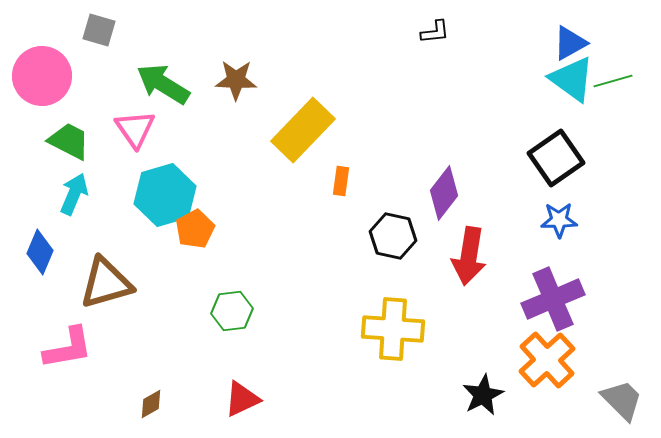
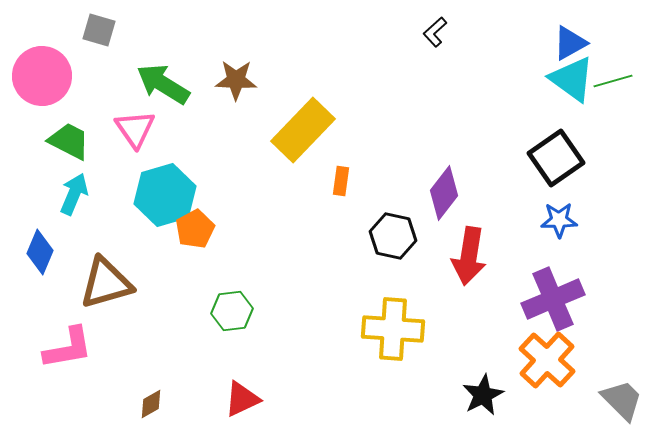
black L-shape: rotated 144 degrees clockwise
orange cross: rotated 4 degrees counterclockwise
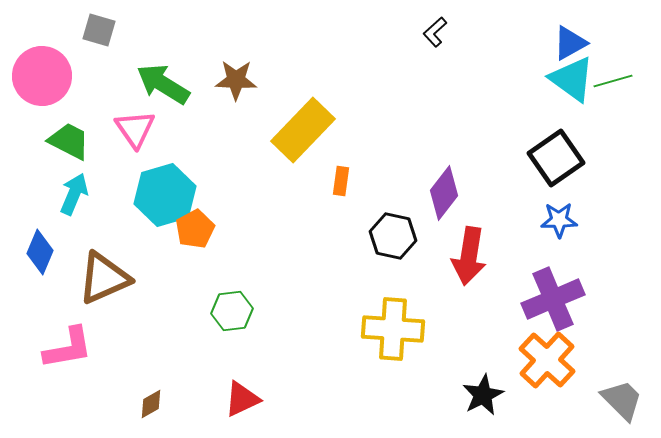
brown triangle: moved 2 px left, 5 px up; rotated 8 degrees counterclockwise
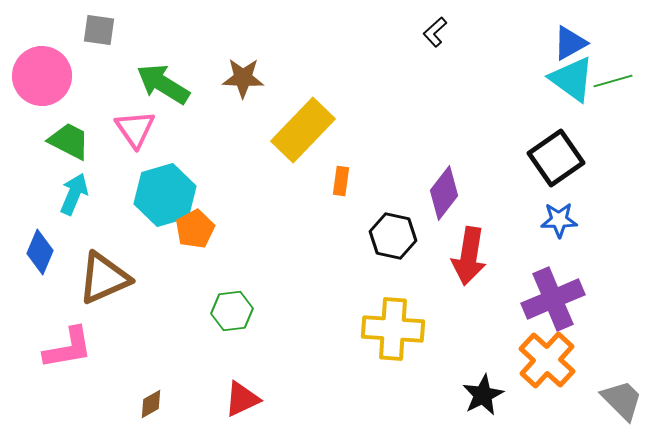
gray square: rotated 8 degrees counterclockwise
brown star: moved 7 px right, 2 px up
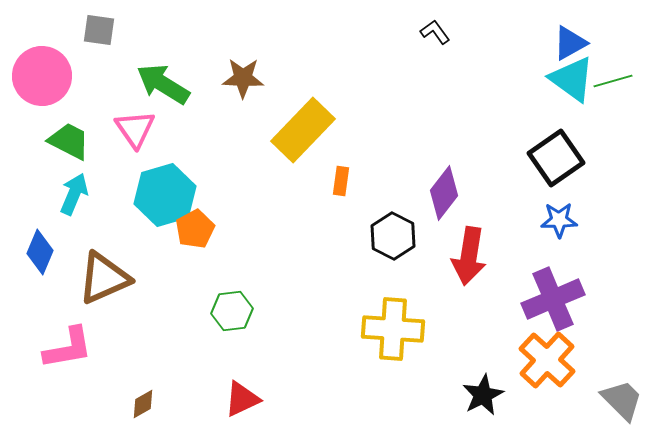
black L-shape: rotated 96 degrees clockwise
black hexagon: rotated 15 degrees clockwise
brown diamond: moved 8 px left
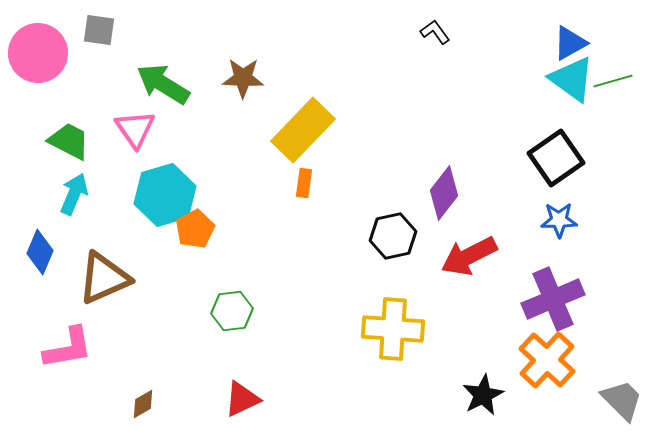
pink circle: moved 4 px left, 23 px up
orange rectangle: moved 37 px left, 2 px down
black hexagon: rotated 21 degrees clockwise
red arrow: rotated 54 degrees clockwise
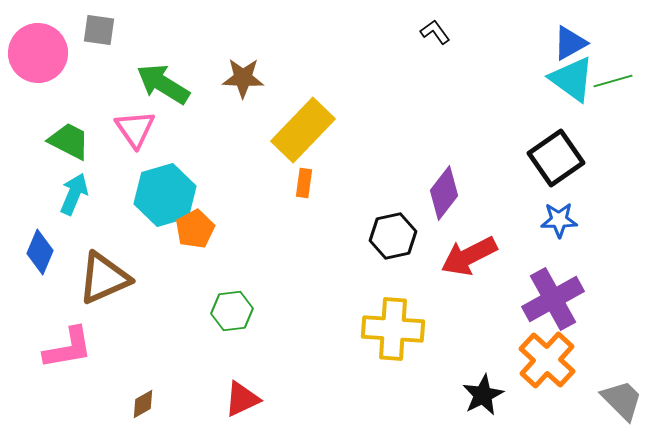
purple cross: rotated 6 degrees counterclockwise
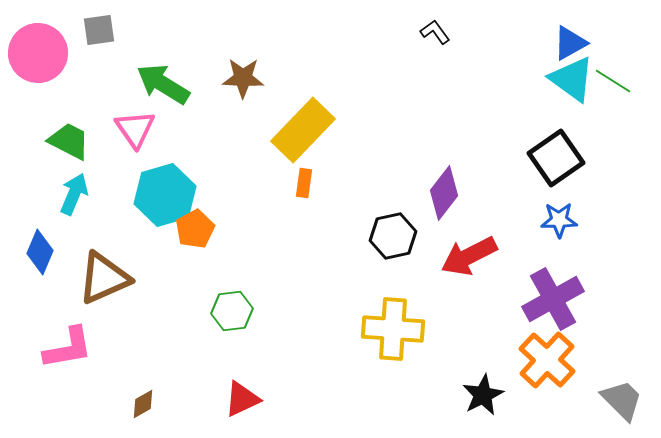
gray square: rotated 16 degrees counterclockwise
green line: rotated 48 degrees clockwise
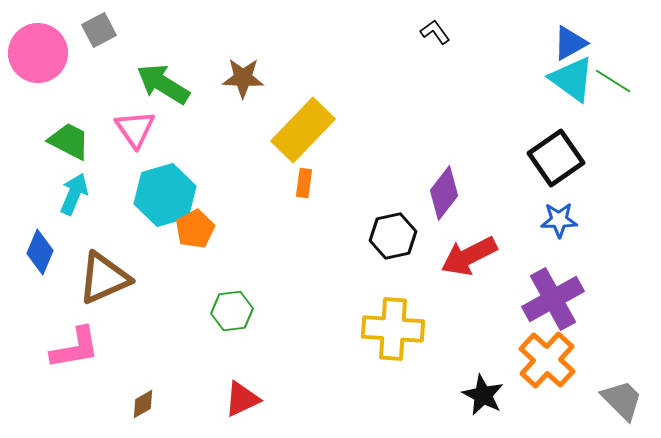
gray square: rotated 20 degrees counterclockwise
pink L-shape: moved 7 px right
black star: rotated 18 degrees counterclockwise
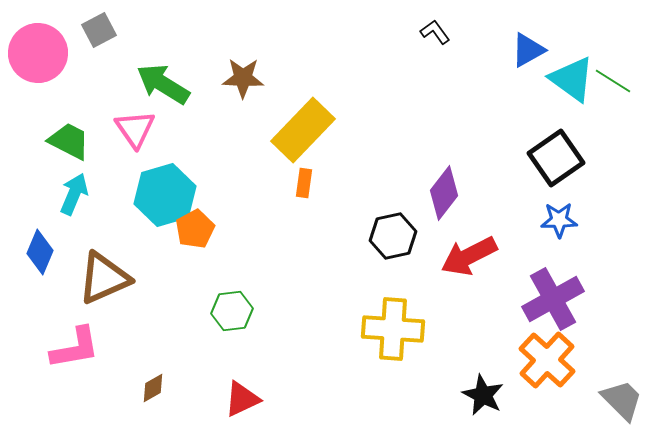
blue triangle: moved 42 px left, 7 px down
brown diamond: moved 10 px right, 16 px up
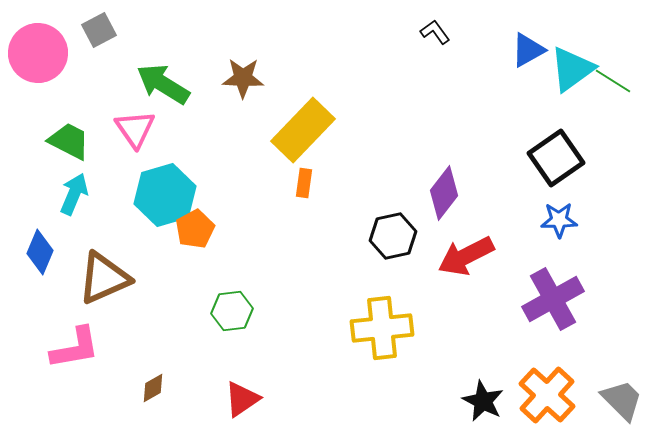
cyan triangle: moved 10 px up; rotated 48 degrees clockwise
red arrow: moved 3 px left
yellow cross: moved 11 px left, 1 px up; rotated 10 degrees counterclockwise
orange cross: moved 35 px down
black star: moved 6 px down
red triangle: rotated 9 degrees counterclockwise
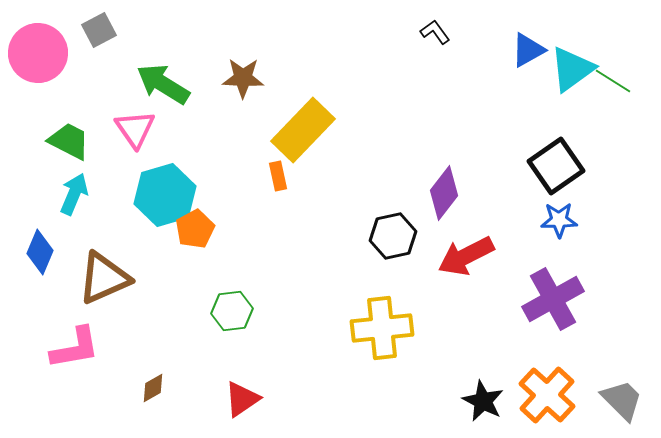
black square: moved 8 px down
orange rectangle: moved 26 px left, 7 px up; rotated 20 degrees counterclockwise
